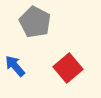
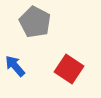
red square: moved 1 px right, 1 px down; rotated 16 degrees counterclockwise
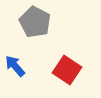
red square: moved 2 px left, 1 px down
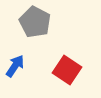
blue arrow: rotated 75 degrees clockwise
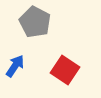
red square: moved 2 px left
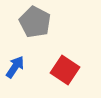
blue arrow: moved 1 px down
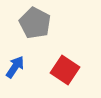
gray pentagon: moved 1 px down
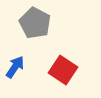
red square: moved 2 px left
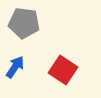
gray pentagon: moved 11 px left; rotated 20 degrees counterclockwise
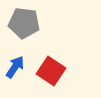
red square: moved 12 px left, 1 px down
